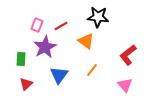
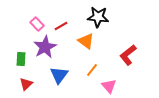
pink rectangle: moved 1 px up; rotated 64 degrees counterclockwise
pink triangle: moved 16 px left, 1 px down
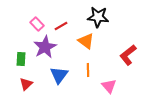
orange line: moved 4 px left; rotated 40 degrees counterclockwise
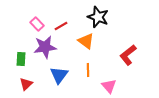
black star: rotated 15 degrees clockwise
purple star: rotated 20 degrees clockwise
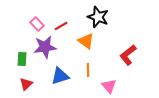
green rectangle: moved 1 px right
blue triangle: moved 1 px right, 1 px down; rotated 36 degrees clockwise
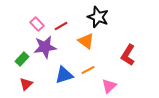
red L-shape: rotated 20 degrees counterclockwise
green rectangle: rotated 40 degrees clockwise
orange line: rotated 64 degrees clockwise
blue triangle: moved 4 px right, 1 px up
pink triangle: rotated 28 degrees clockwise
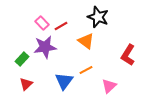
pink rectangle: moved 5 px right, 1 px up
orange line: moved 2 px left
blue triangle: moved 6 px down; rotated 36 degrees counterclockwise
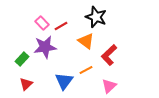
black star: moved 2 px left
red L-shape: moved 19 px left; rotated 15 degrees clockwise
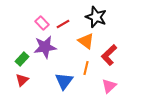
red line: moved 2 px right, 2 px up
orange line: moved 2 px up; rotated 48 degrees counterclockwise
red triangle: moved 4 px left, 4 px up
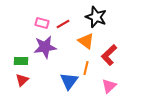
pink rectangle: rotated 32 degrees counterclockwise
green rectangle: moved 1 px left, 2 px down; rotated 48 degrees clockwise
blue triangle: moved 5 px right
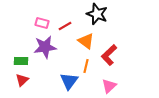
black star: moved 1 px right, 3 px up
red line: moved 2 px right, 2 px down
orange line: moved 2 px up
